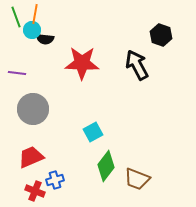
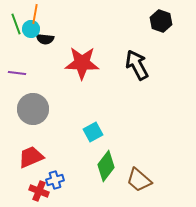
green line: moved 7 px down
cyan circle: moved 1 px left, 1 px up
black hexagon: moved 14 px up
brown trapezoid: moved 2 px right, 1 px down; rotated 20 degrees clockwise
red cross: moved 4 px right
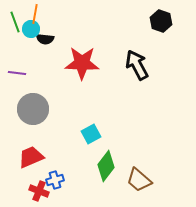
green line: moved 1 px left, 2 px up
cyan square: moved 2 px left, 2 px down
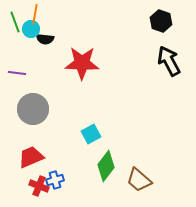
black arrow: moved 32 px right, 4 px up
red cross: moved 5 px up
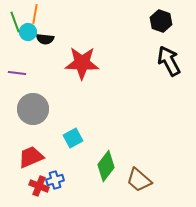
cyan circle: moved 3 px left, 3 px down
cyan square: moved 18 px left, 4 px down
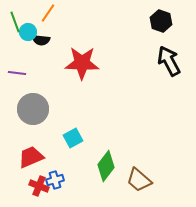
orange line: moved 13 px right, 1 px up; rotated 24 degrees clockwise
black semicircle: moved 4 px left, 1 px down
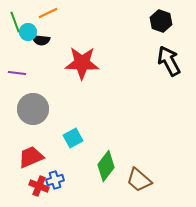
orange line: rotated 30 degrees clockwise
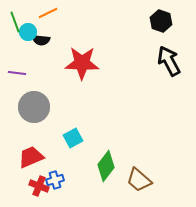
gray circle: moved 1 px right, 2 px up
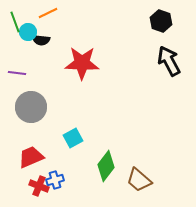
gray circle: moved 3 px left
